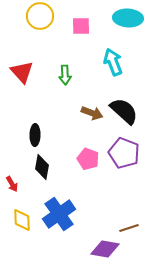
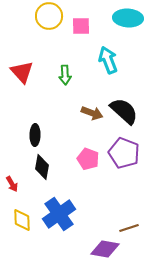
yellow circle: moved 9 px right
cyan arrow: moved 5 px left, 2 px up
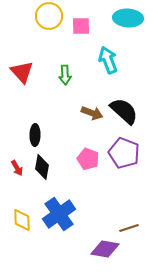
red arrow: moved 5 px right, 16 px up
